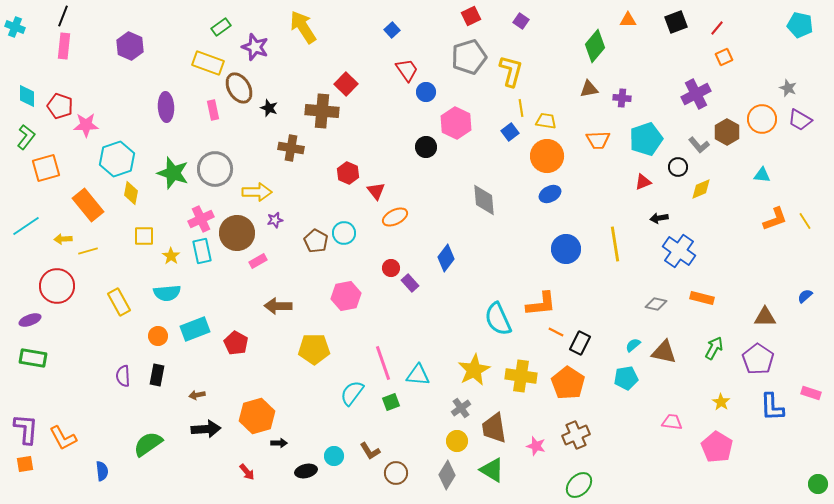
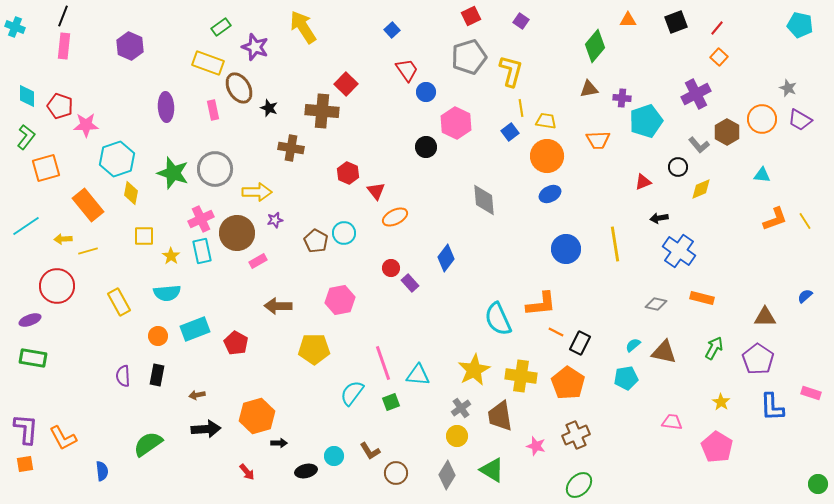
orange square at (724, 57): moved 5 px left; rotated 24 degrees counterclockwise
cyan pentagon at (646, 139): moved 18 px up
pink hexagon at (346, 296): moved 6 px left, 4 px down
brown trapezoid at (494, 428): moved 6 px right, 12 px up
yellow circle at (457, 441): moved 5 px up
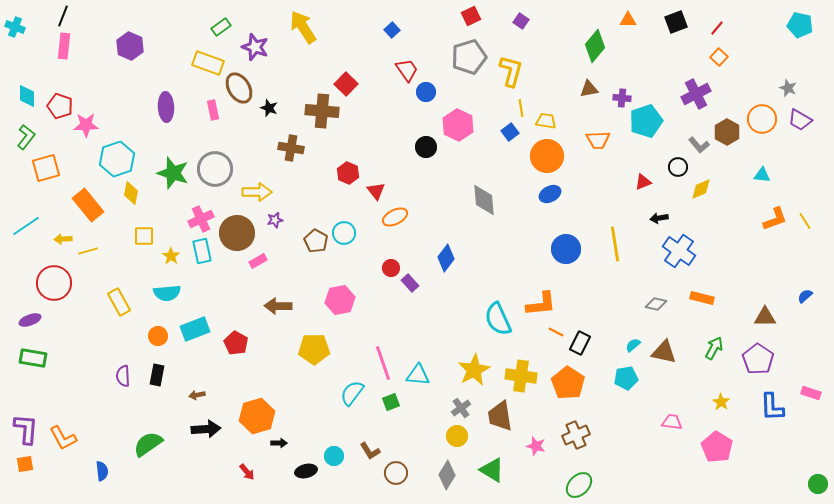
pink hexagon at (456, 123): moved 2 px right, 2 px down
red circle at (57, 286): moved 3 px left, 3 px up
